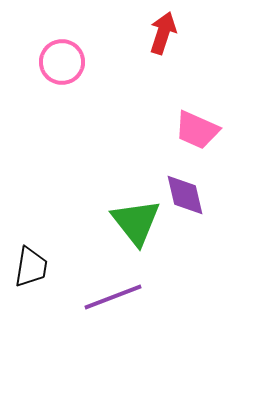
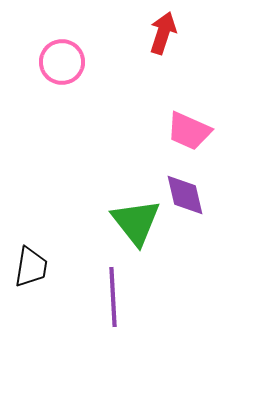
pink trapezoid: moved 8 px left, 1 px down
purple line: rotated 72 degrees counterclockwise
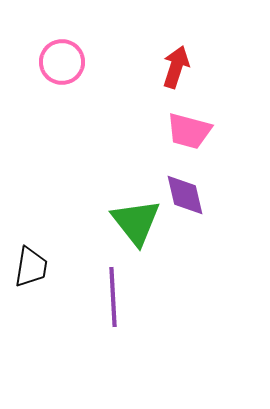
red arrow: moved 13 px right, 34 px down
pink trapezoid: rotated 9 degrees counterclockwise
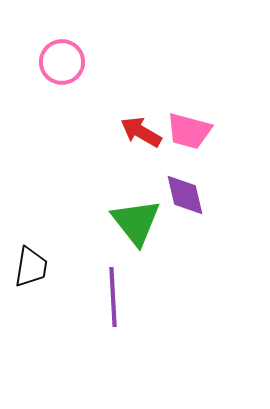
red arrow: moved 35 px left, 65 px down; rotated 78 degrees counterclockwise
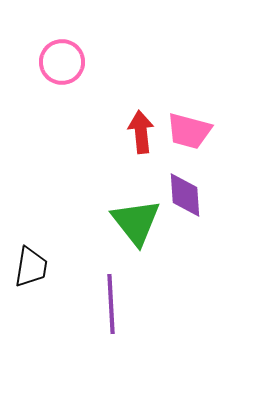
red arrow: rotated 54 degrees clockwise
purple diamond: rotated 9 degrees clockwise
purple line: moved 2 px left, 7 px down
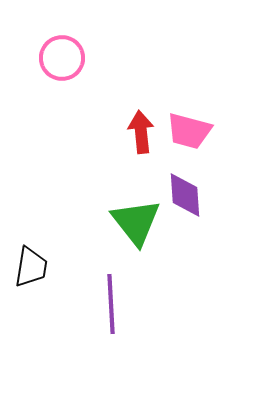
pink circle: moved 4 px up
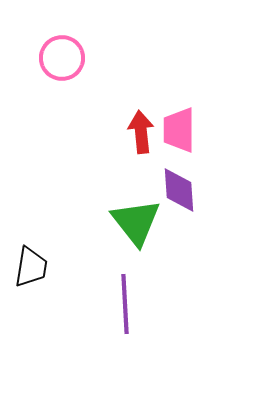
pink trapezoid: moved 10 px left, 1 px up; rotated 75 degrees clockwise
purple diamond: moved 6 px left, 5 px up
purple line: moved 14 px right
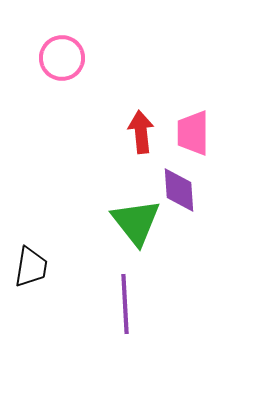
pink trapezoid: moved 14 px right, 3 px down
